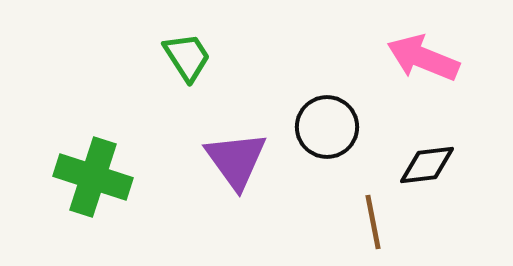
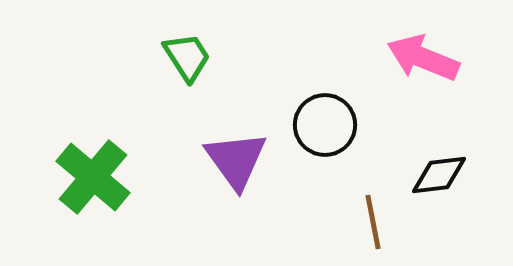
black circle: moved 2 px left, 2 px up
black diamond: moved 12 px right, 10 px down
green cross: rotated 22 degrees clockwise
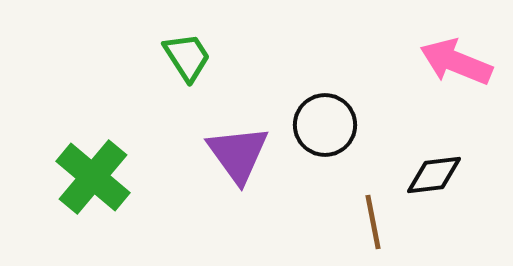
pink arrow: moved 33 px right, 4 px down
purple triangle: moved 2 px right, 6 px up
black diamond: moved 5 px left
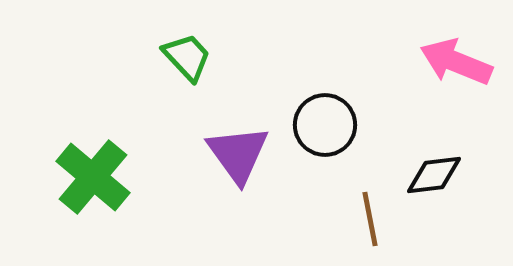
green trapezoid: rotated 10 degrees counterclockwise
brown line: moved 3 px left, 3 px up
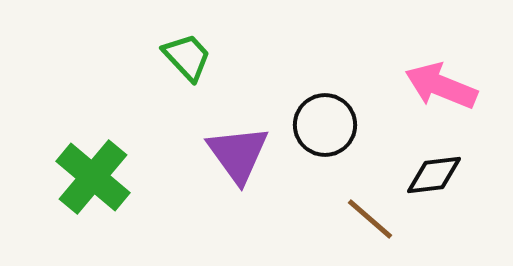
pink arrow: moved 15 px left, 24 px down
brown line: rotated 38 degrees counterclockwise
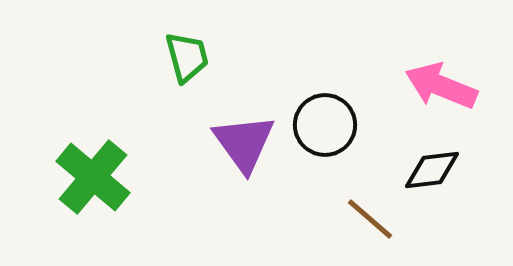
green trapezoid: rotated 28 degrees clockwise
purple triangle: moved 6 px right, 11 px up
black diamond: moved 2 px left, 5 px up
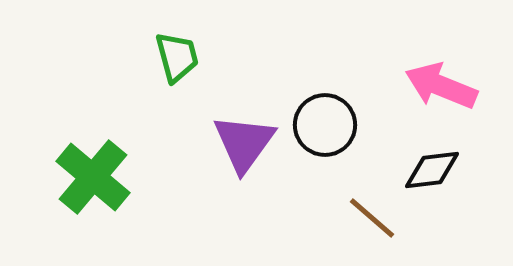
green trapezoid: moved 10 px left
purple triangle: rotated 12 degrees clockwise
brown line: moved 2 px right, 1 px up
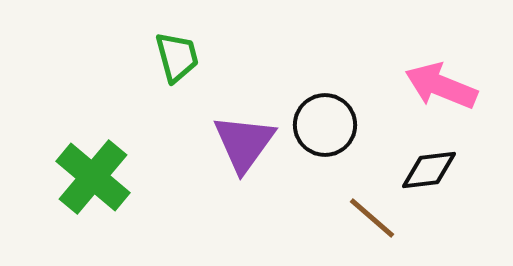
black diamond: moved 3 px left
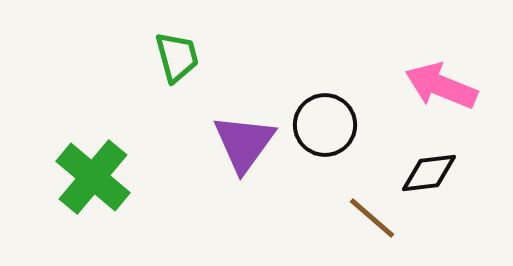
black diamond: moved 3 px down
